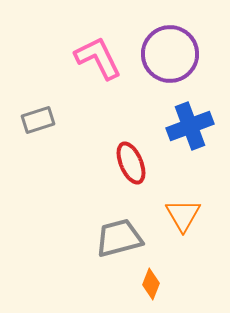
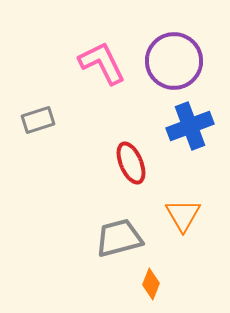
purple circle: moved 4 px right, 7 px down
pink L-shape: moved 4 px right, 5 px down
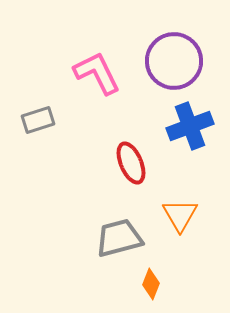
pink L-shape: moved 5 px left, 10 px down
orange triangle: moved 3 px left
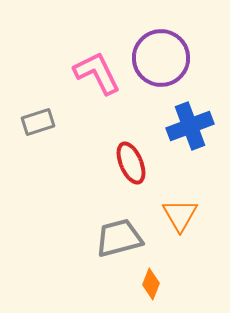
purple circle: moved 13 px left, 3 px up
gray rectangle: moved 2 px down
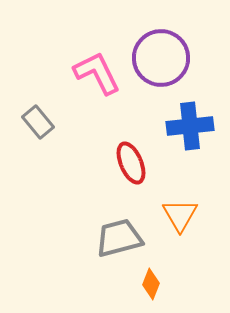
gray rectangle: rotated 68 degrees clockwise
blue cross: rotated 15 degrees clockwise
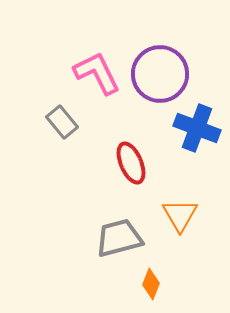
purple circle: moved 1 px left, 16 px down
gray rectangle: moved 24 px right
blue cross: moved 7 px right, 2 px down; rotated 27 degrees clockwise
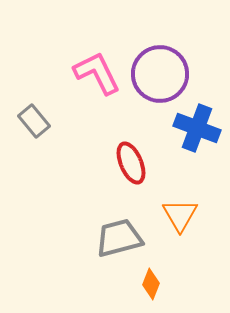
gray rectangle: moved 28 px left, 1 px up
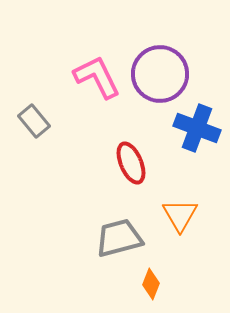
pink L-shape: moved 4 px down
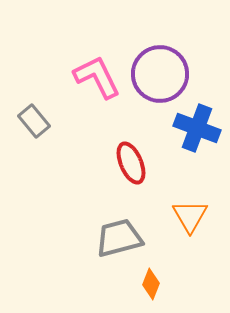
orange triangle: moved 10 px right, 1 px down
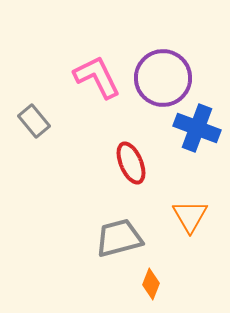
purple circle: moved 3 px right, 4 px down
